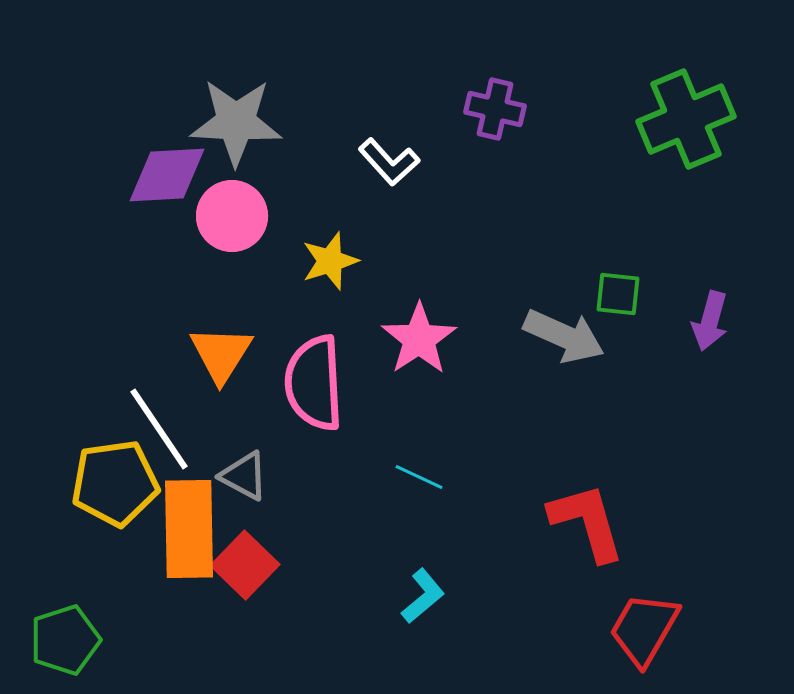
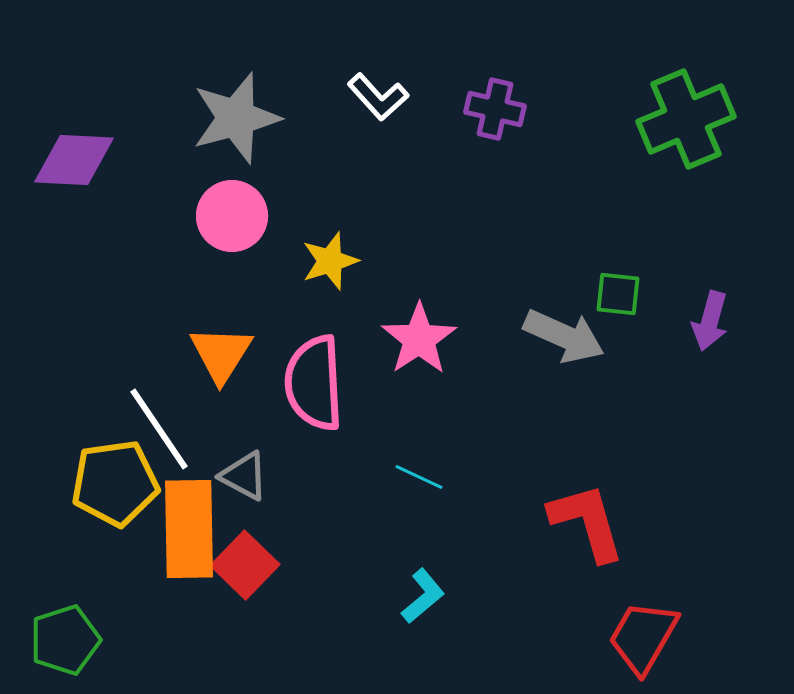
gray star: moved 4 px up; rotated 18 degrees counterclockwise
white L-shape: moved 11 px left, 65 px up
purple diamond: moved 93 px left, 15 px up; rotated 6 degrees clockwise
red trapezoid: moved 1 px left, 8 px down
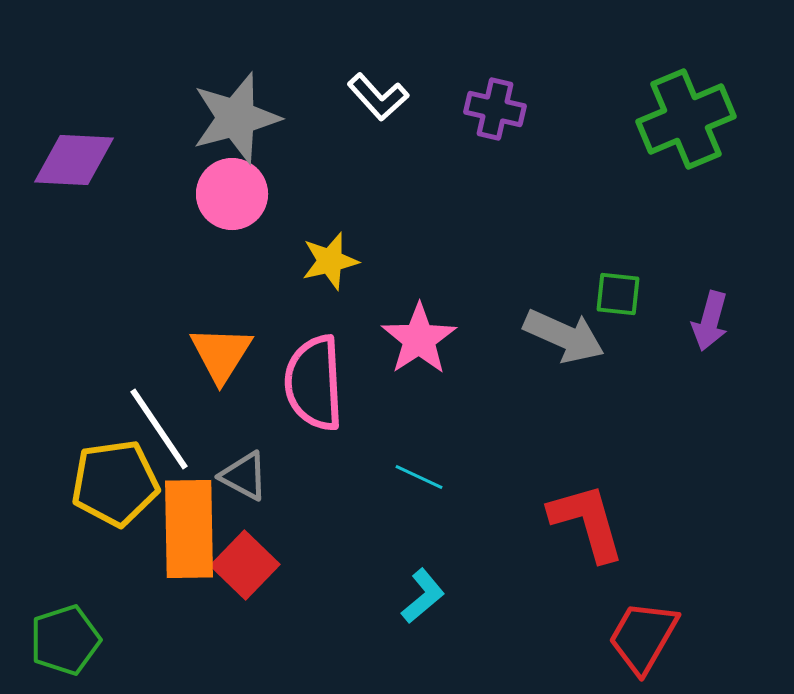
pink circle: moved 22 px up
yellow star: rotated 4 degrees clockwise
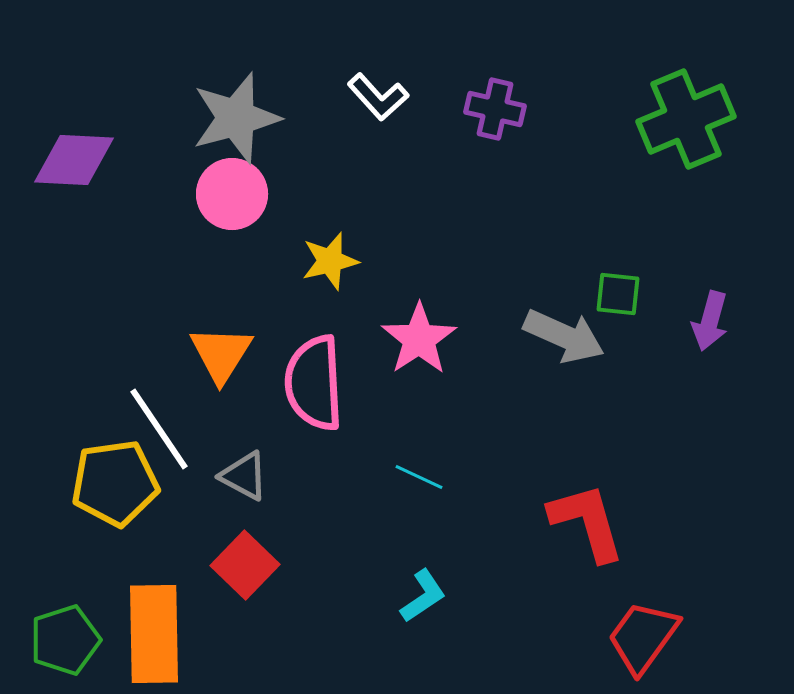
orange rectangle: moved 35 px left, 105 px down
cyan L-shape: rotated 6 degrees clockwise
red trapezoid: rotated 6 degrees clockwise
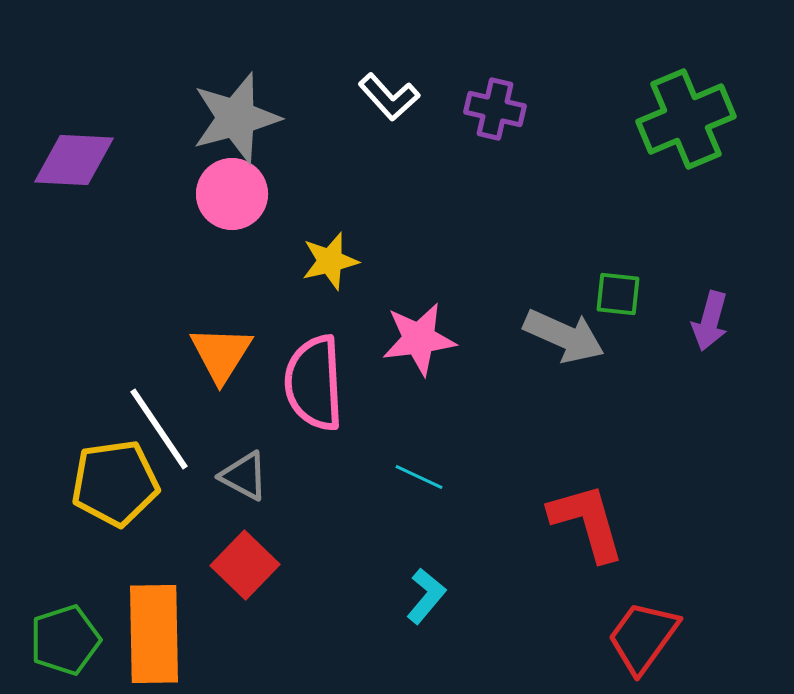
white L-shape: moved 11 px right
pink star: rotated 26 degrees clockwise
cyan L-shape: moved 3 px right; rotated 16 degrees counterclockwise
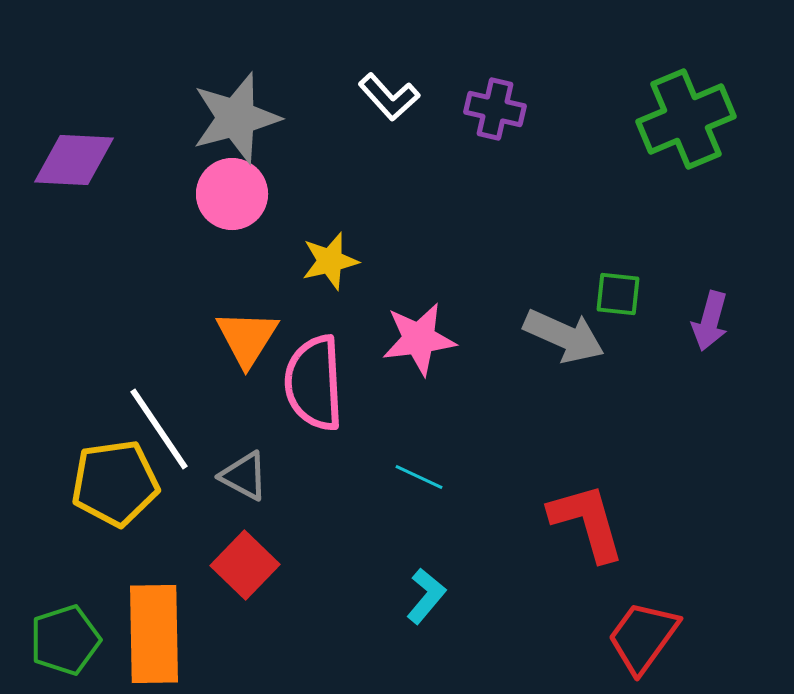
orange triangle: moved 26 px right, 16 px up
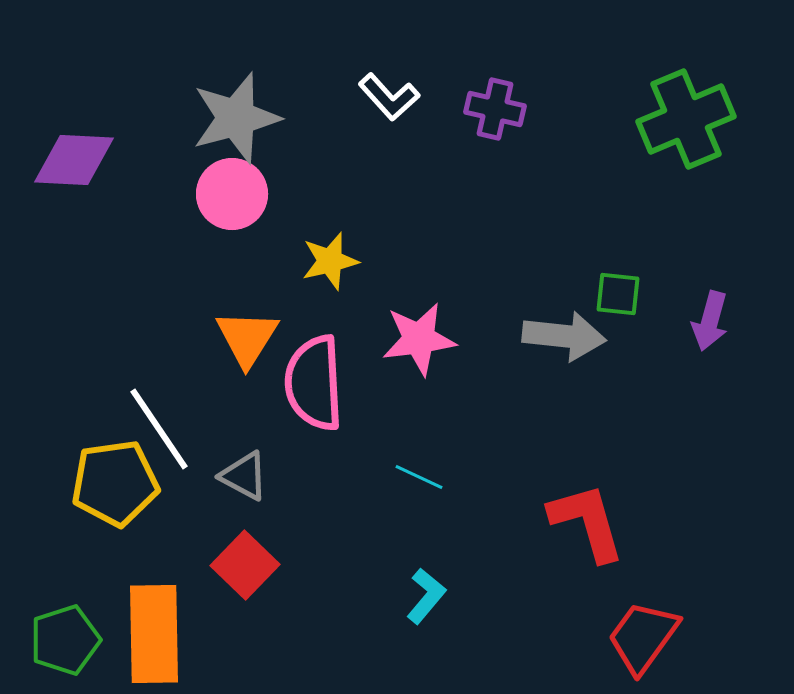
gray arrow: rotated 18 degrees counterclockwise
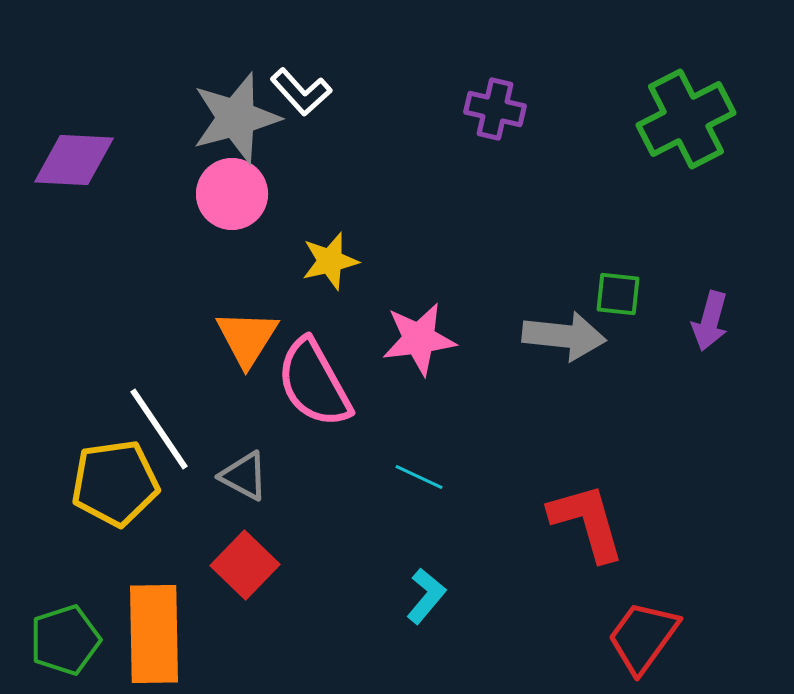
white L-shape: moved 88 px left, 5 px up
green cross: rotated 4 degrees counterclockwise
pink semicircle: rotated 26 degrees counterclockwise
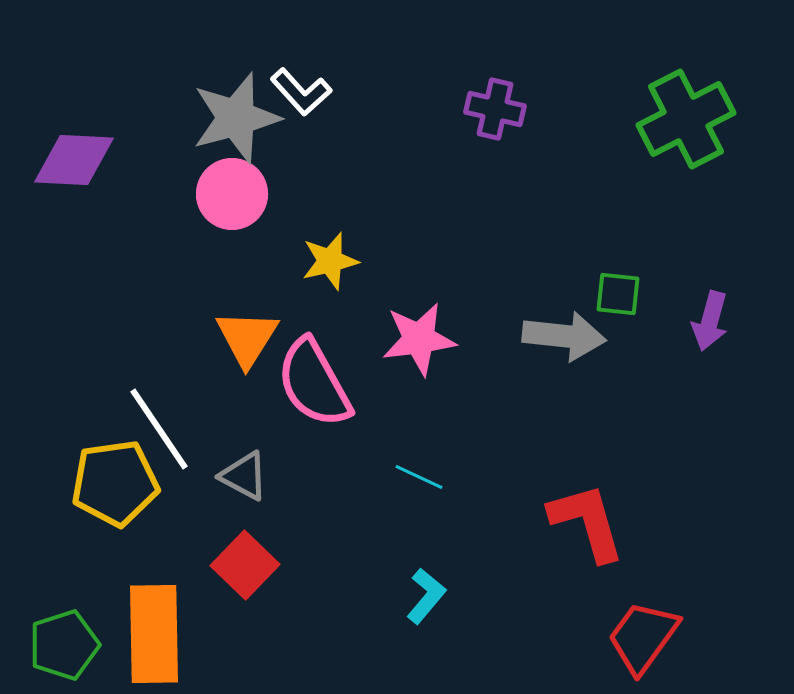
green pentagon: moved 1 px left, 5 px down
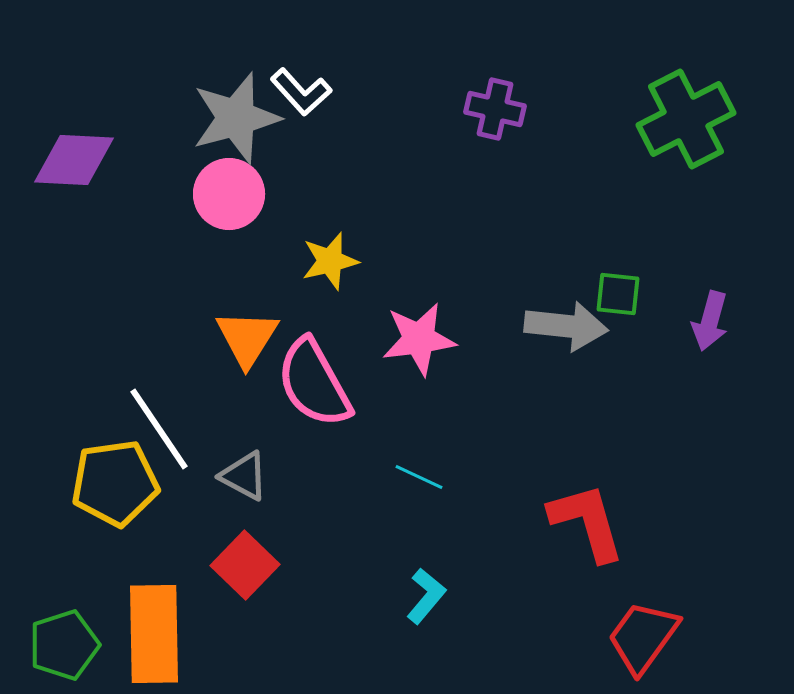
pink circle: moved 3 px left
gray arrow: moved 2 px right, 10 px up
